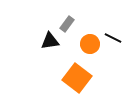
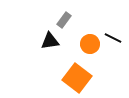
gray rectangle: moved 3 px left, 4 px up
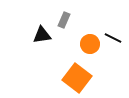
gray rectangle: rotated 14 degrees counterclockwise
black triangle: moved 8 px left, 6 px up
